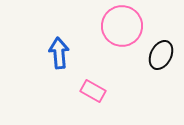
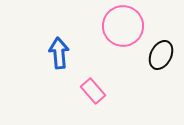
pink circle: moved 1 px right
pink rectangle: rotated 20 degrees clockwise
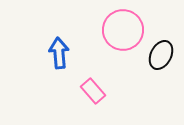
pink circle: moved 4 px down
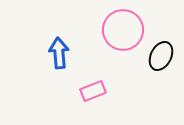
black ellipse: moved 1 px down
pink rectangle: rotated 70 degrees counterclockwise
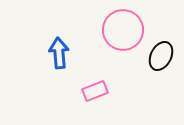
pink rectangle: moved 2 px right
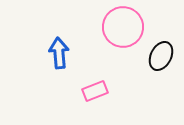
pink circle: moved 3 px up
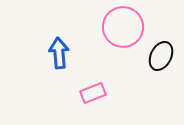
pink rectangle: moved 2 px left, 2 px down
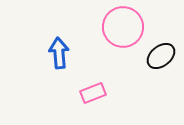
black ellipse: rotated 24 degrees clockwise
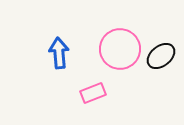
pink circle: moved 3 px left, 22 px down
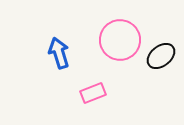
pink circle: moved 9 px up
blue arrow: rotated 12 degrees counterclockwise
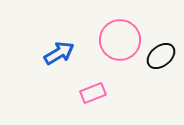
blue arrow: rotated 76 degrees clockwise
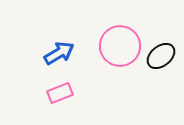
pink circle: moved 6 px down
pink rectangle: moved 33 px left
